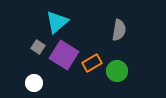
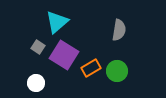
orange rectangle: moved 1 px left, 5 px down
white circle: moved 2 px right
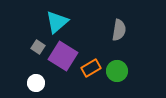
purple square: moved 1 px left, 1 px down
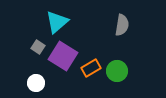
gray semicircle: moved 3 px right, 5 px up
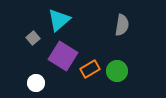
cyan triangle: moved 2 px right, 2 px up
gray square: moved 5 px left, 9 px up; rotated 16 degrees clockwise
orange rectangle: moved 1 px left, 1 px down
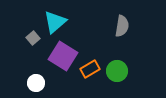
cyan triangle: moved 4 px left, 2 px down
gray semicircle: moved 1 px down
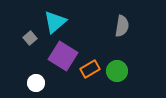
gray square: moved 3 px left
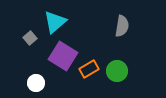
orange rectangle: moved 1 px left
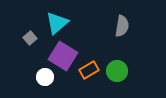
cyan triangle: moved 2 px right, 1 px down
orange rectangle: moved 1 px down
white circle: moved 9 px right, 6 px up
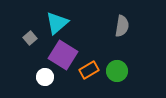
purple square: moved 1 px up
